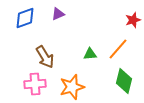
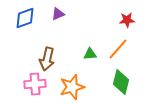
red star: moved 6 px left; rotated 14 degrees clockwise
brown arrow: moved 2 px right, 2 px down; rotated 45 degrees clockwise
green diamond: moved 3 px left, 1 px down
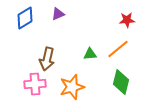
blue diamond: rotated 10 degrees counterclockwise
orange line: rotated 10 degrees clockwise
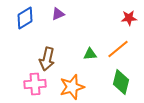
red star: moved 2 px right, 2 px up
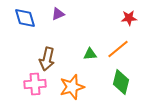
blue diamond: rotated 75 degrees counterclockwise
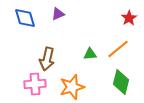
red star: rotated 28 degrees counterclockwise
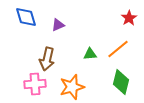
purple triangle: moved 11 px down
blue diamond: moved 1 px right, 1 px up
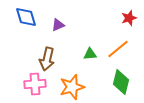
red star: rotated 14 degrees clockwise
